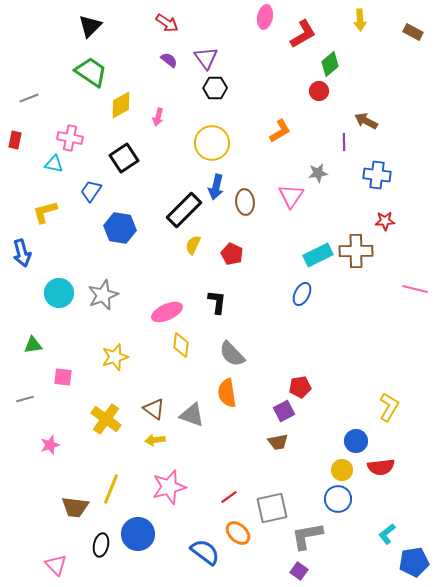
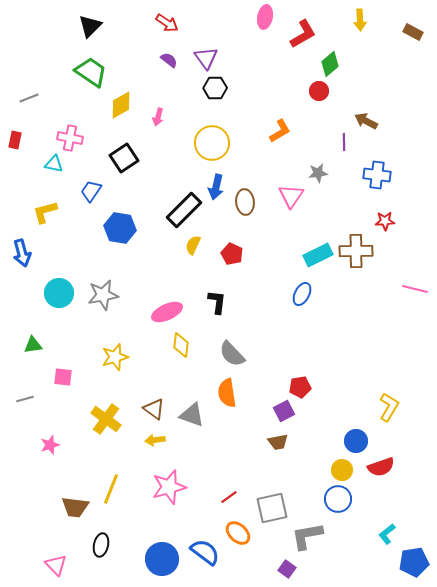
gray star at (103, 295): rotated 12 degrees clockwise
red semicircle at (381, 467): rotated 12 degrees counterclockwise
blue circle at (138, 534): moved 24 px right, 25 px down
purple square at (299, 571): moved 12 px left, 2 px up
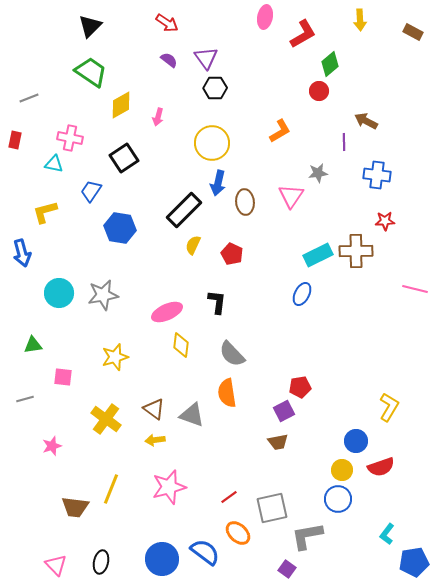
blue arrow at (216, 187): moved 2 px right, 4 px up
pink star at (50, 445): moved 2 px right, 1 px down
cyan L-shape at (387, 534): rotated 15 degrees counterclockwise
black ellipse at (101, 545): moved 17 px down
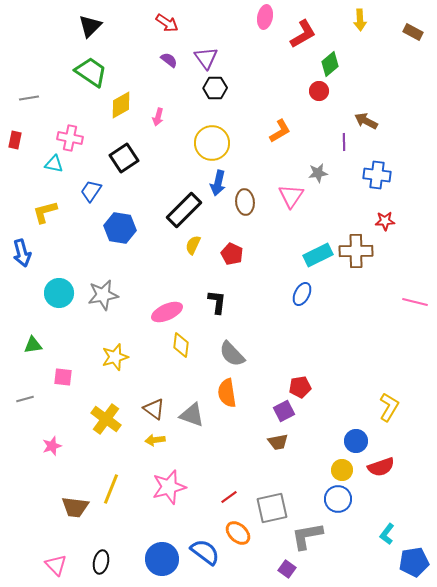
gray line at (29, 98): rotated 12 degrees clockwise
pink line at (415, 289): moved 13 px down
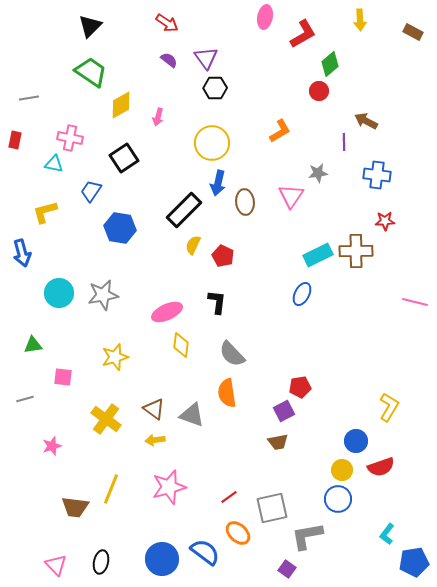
red pentagon at (232, 254): moved 9 px left, 2 px down
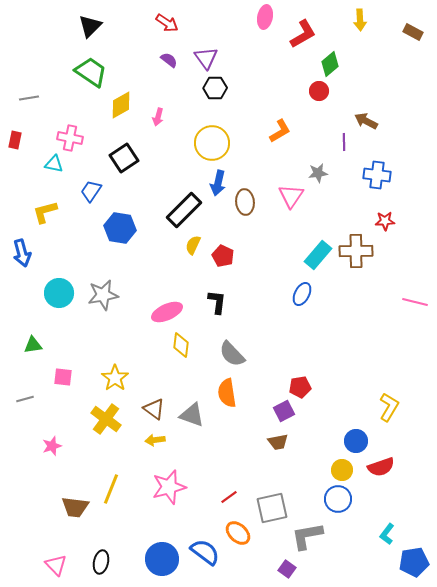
cyan rectangle at (318, 255): rotated 24 degrees counterclockwise
yellow star at (115, 357): moved 21 px down; rotated 20 degrees counterclockwise
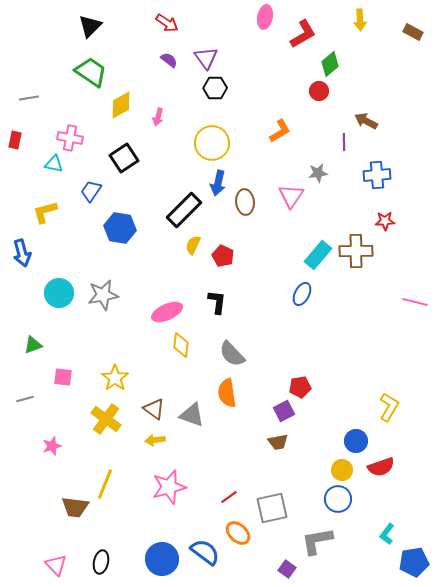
blue cross at (377, 175): rotated 12 degrees counterclockwise
green triangle at (33, 345): rotated 12 degrees counterclockwise
yellow line at (111, 489): moved 6 px left, 5 px up
gray L-shape at (307, 536): moved 10 px right, 5 px down
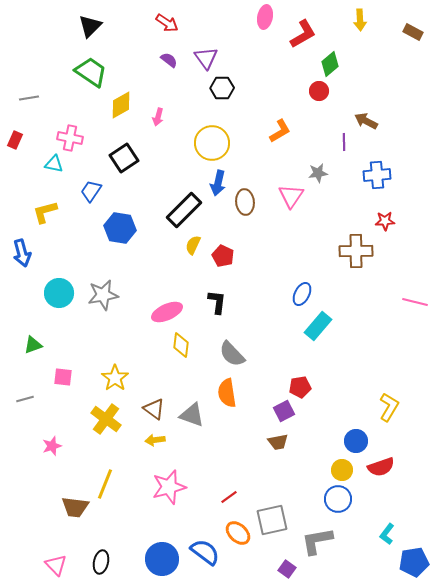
black hexagon at (215, 88): moved 7 px right
red rectangle at (15, 140): rotated 12 degrees clockwise
cyan rectangle at (318, 255): moved 71 px down
gray square at (272, 508): moved 12 px down
